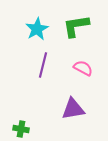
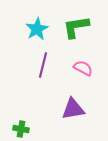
green L-shape: moved 1 px down
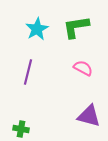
purple line: moved 15 px left, 7 px down
purple triangle: moved 16 px right, 7 px down; rotated 25 degrees clockwise
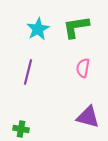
cyan star: moved 1 px right
pink semicircle: rotated 108 degrees counterclockwise
purple triangle: moved 1 px left, 1 px down
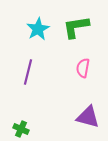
green cross: rotated 14 degrees clockwise
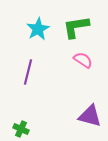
pink semicircle: moved 8 px up; rotated 114 degrees clockwise
purple triangle: moved 2 px right, 1 px up
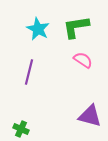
cyan star: rotated 15 degrees counterclockwise
purple line: moved 1 px right
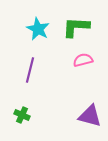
green L-shape: rotated 12 degrees clockwise
pink semicircle: rotated 48 degrees counterclockwise
purple line: moved 1 px right, 2 px up
green cross: moved 1 px right, 14 px up
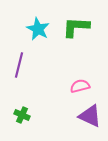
pink semicircle: moved 3 px left, 26 px down
purple line: moved 11 px left, 5 px up
purple triangle: rotated 10 degrees clockwise
